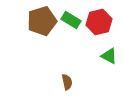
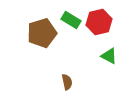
brown pentagon: moved 12 px down
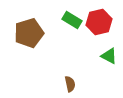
green rectangle: moved 1 px right
brown pentagon: moved 13 px left
brown semicircle: moved 3 px right, 2 px down
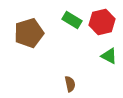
red hexagon: moved 3 px right
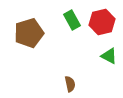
green rectangle: rotated 30 degrees clockwise
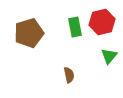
green rectangle: moved 3 px right, 7 px down; rotated 18 degrees clockwise
green triangle: rotated 42 degrees clockwise
brown semicircle: moved 1 px left, 9 px up
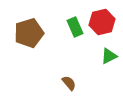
green rectangle: rotated 12 degrees counterclockwise
green triangle: rotated 24 degrees clockwise
brown semicircle: moved 8 px down; rotated 28 degrees counterclockwise
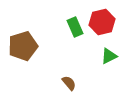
brown pentagon: moved 6 px left, 13 px down
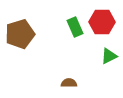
red hexagon: rotated 15 degrees clockwise
brown pentagon: moved 3 px left, 12 px up
brown semicircle: rotated 49 degrees counterclockwise
